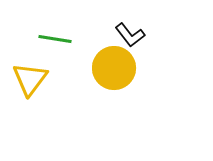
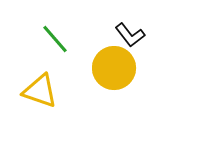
green line: rotated 40 degrees clockwise
yellow triangle: moved 10 px right, 12 px down; rotated 48 degrees counterclockwise
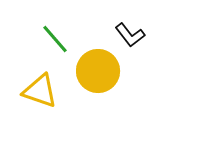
yellow circle: moved 16 px left, 3 px down
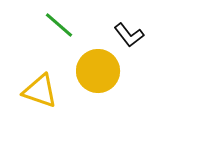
black L-shape: moved 1 px left
green line: moved 4 px right, 14 px up; rotated 8 degrees counterclockwise
